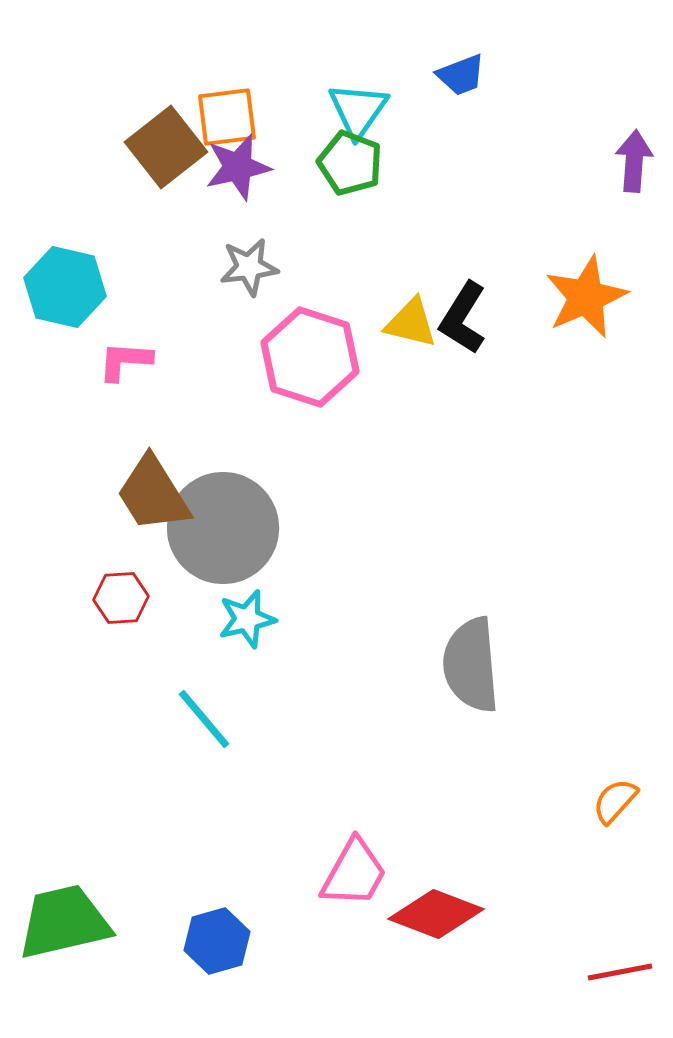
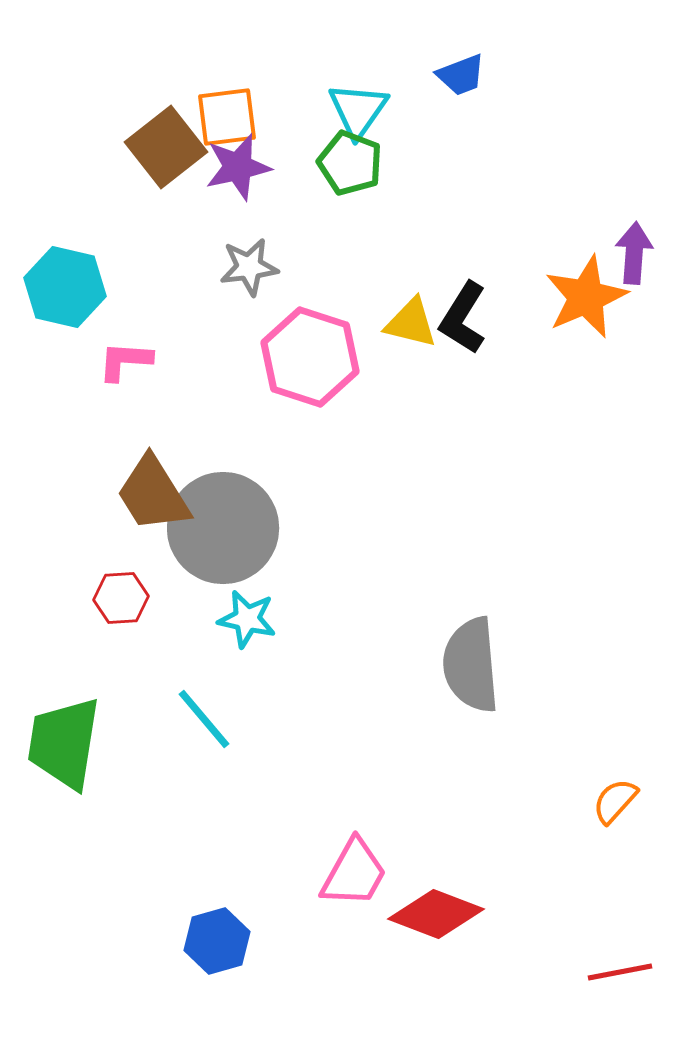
purple arrow: moved 92 px down
cyan star: rotated 26 degrees clockwise
green trapezoid: moved 179 px up; rotated 68 degrees counterclockwise
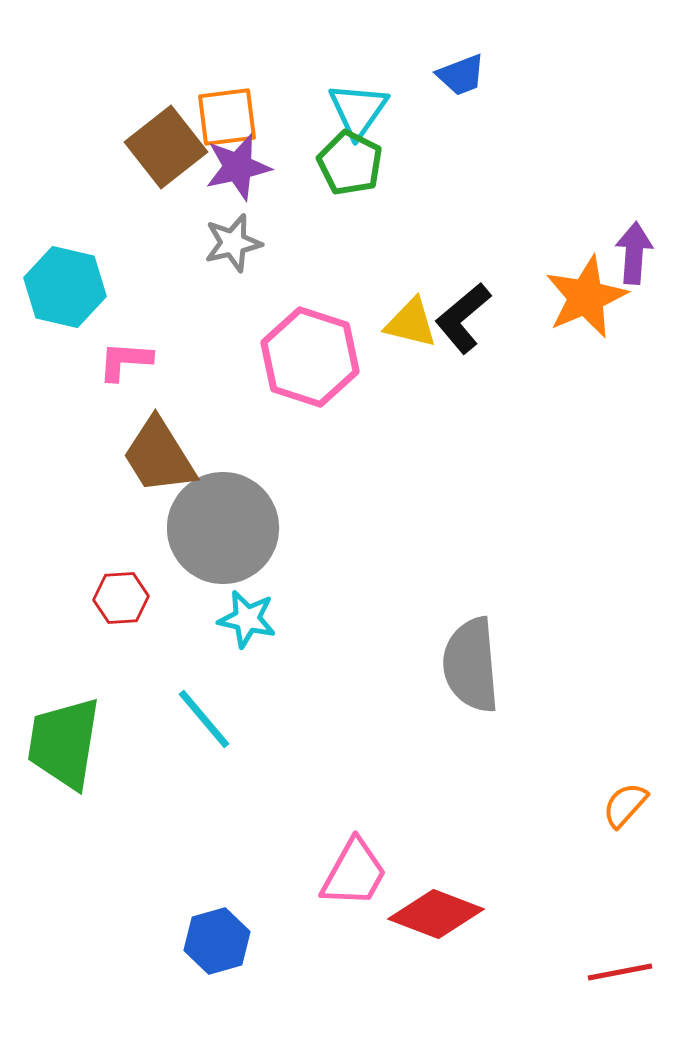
green pentagon: rotated 6 degrees clockwise
gray star: moved 16 px left, 24 px up; rotated 6 degrees counterclockwise
black L-shape: rotated 18 degrees clockwise
brown trapezoid: moved 6 px right, 38 px up
orange semicircle: moved 10 px right, 4 px down
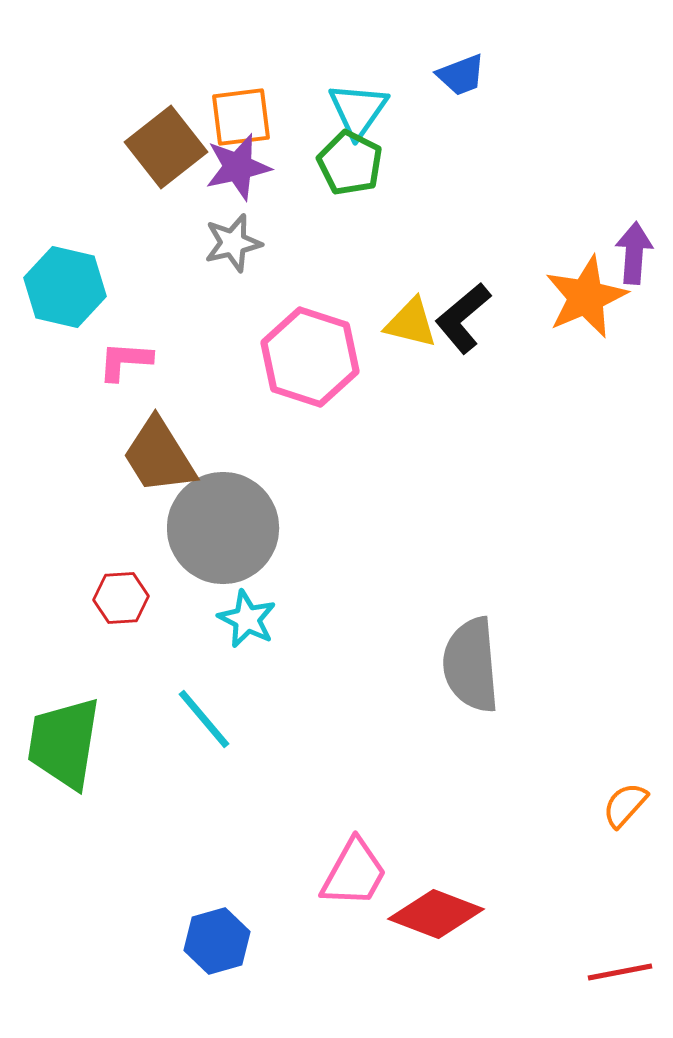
orange square: moved 14 px right
cyan star: rotated 14 degrees clockwise
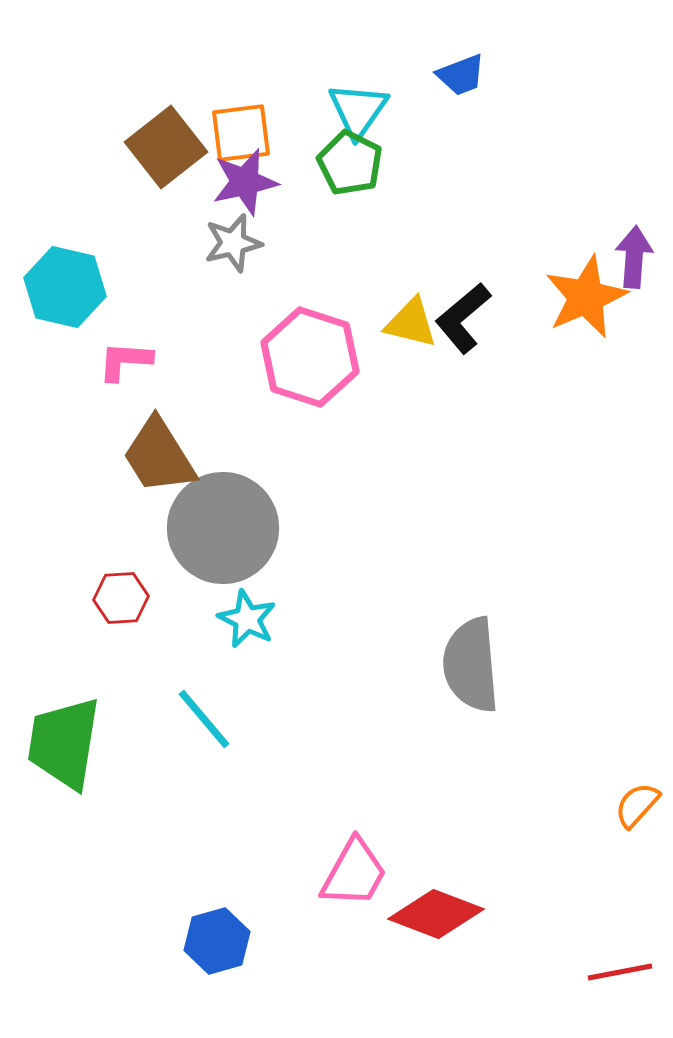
orange square: moved 16 px down
purple star: moved 7 px right, 15 px down
purple arrow: moved 4 px down
orange semicircle: moved 12 px right
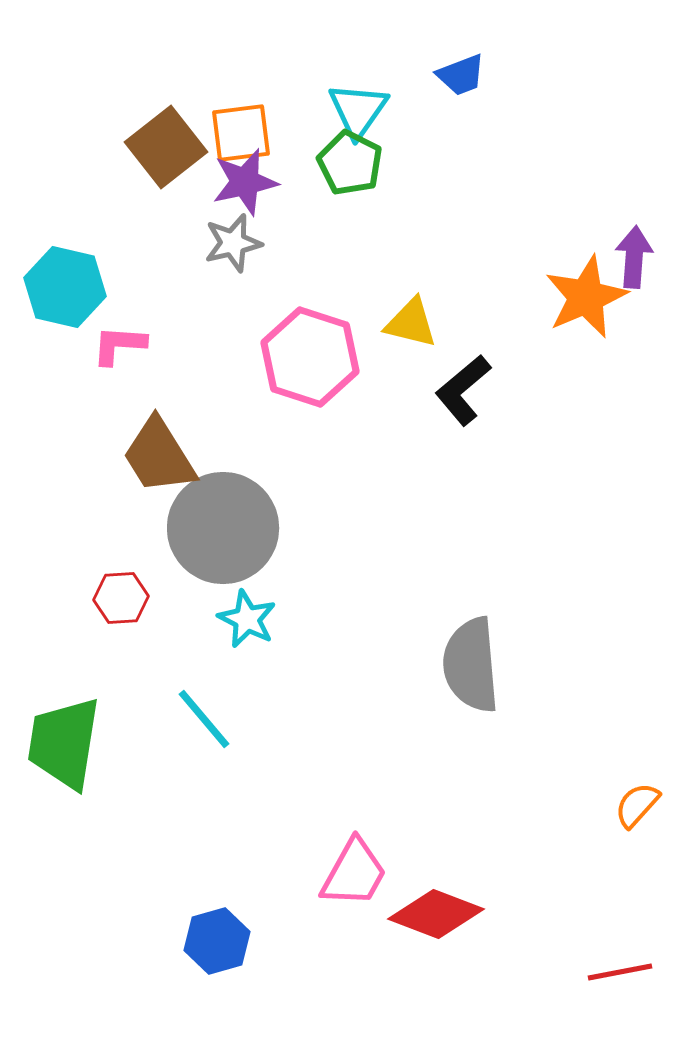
black L-shape: moved 72 px down
pink L-shape: moved 6 px left, 16 px up
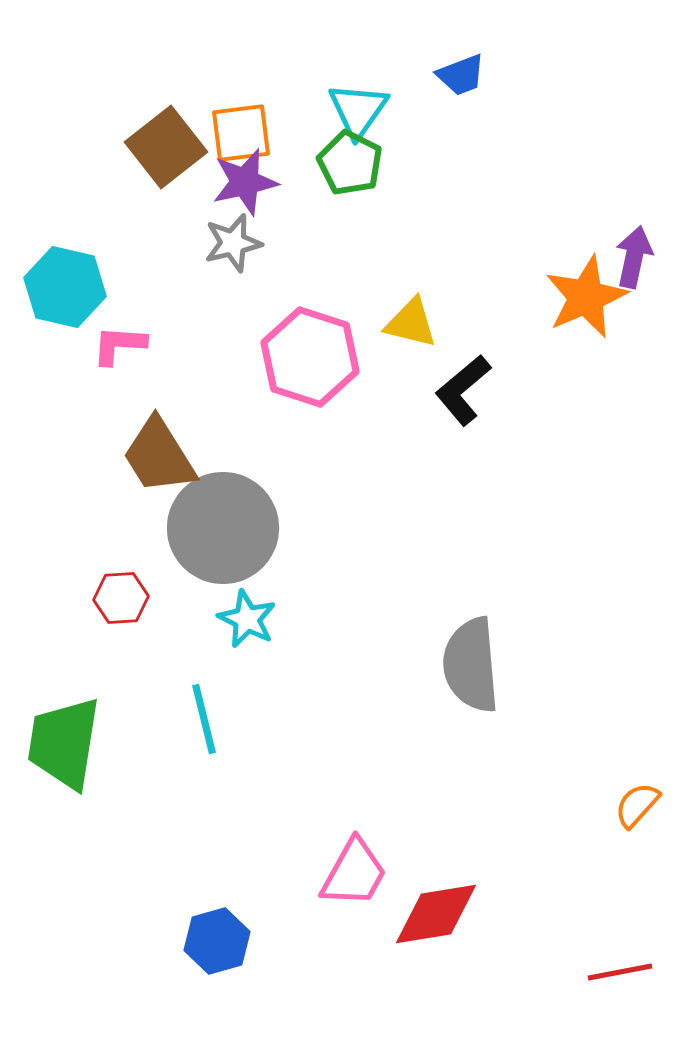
purple arrow: rotated 8 degrees clockwise
cyan line: rotated 26 degrees clockwise
red diamond: rotated 30 degrees counterclockwise
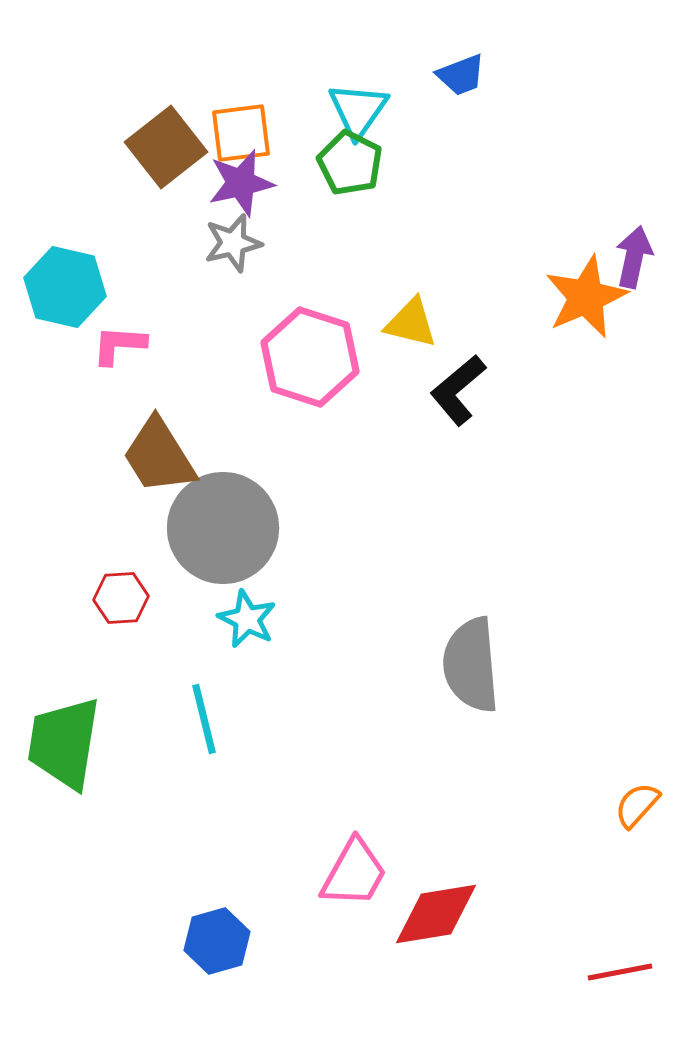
purple star: moved 4 px left, 1 px down
black L-shape: moved 5 px left
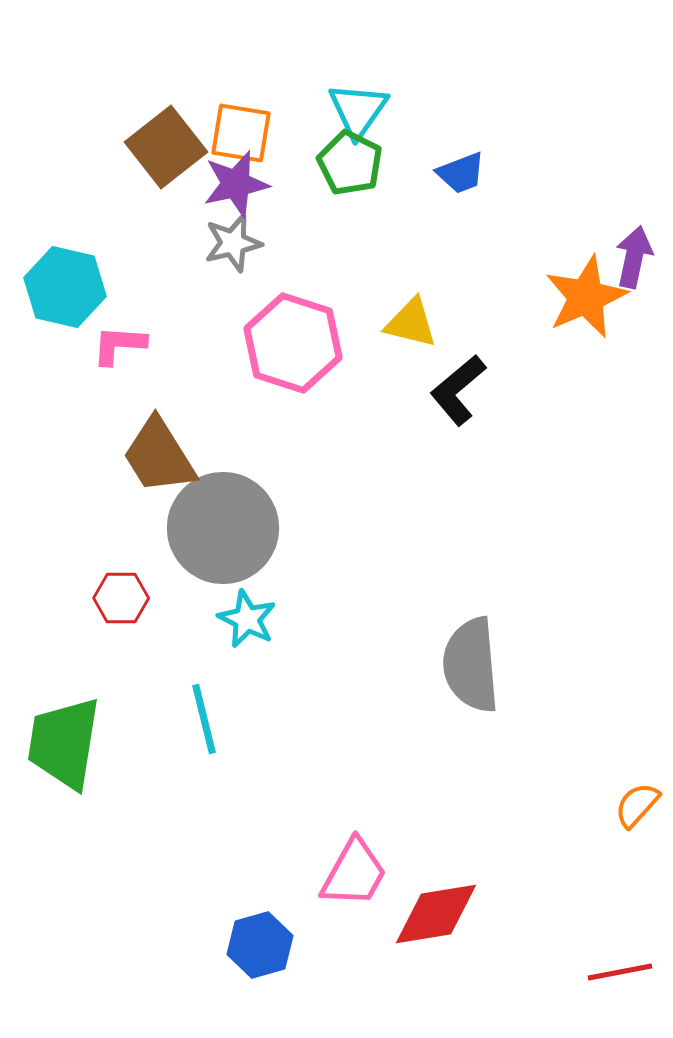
blue trapezoid: moved 98 px down
orange square: rotated 16 degrees clockwise
purple star: moved 5 px left, 1 px down
pink hexagon: moved 17 px left, 14 px up
red hexagon: rotated 4 degrees clockwise
blue hexagon: moved 43 px right, 4 px down
